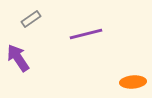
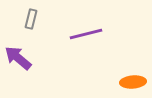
gray rectangle: rotated 42 degrees counterclockwise
purple arrow: rotated 16 degrees counterclockwise
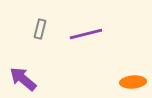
gray rectangle: moved 9 px right, 10 px down
purple arrow: moved 5 px right, 21 px down
